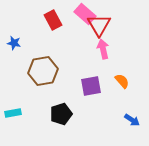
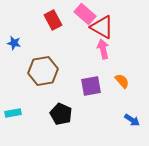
red triangle: moved 3 px right, 2 px down; rotated 30 degrees counterclockwise
black pentagon: rotated 30 degrees counterclockwise
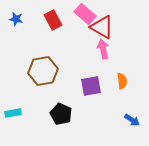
blue star: moved 2 px right, 24 px up
orange semicircle: rotated 35 degrees clockwise
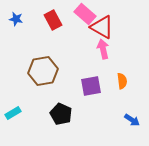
cyan rectangle: rotated 21 degrees counterclockwise
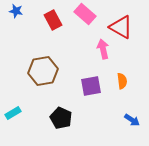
blue star: moved 8 px up
red triangle: moved 19 px right
black pentagon: moved 4 px down
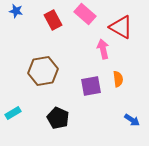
orange semicircle: moved 4 px left, 2 px up
black pentagon: moved 3 px left
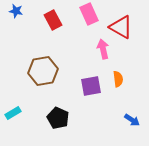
pink rectangle: moved 4 px right; rotated 25 degrees clockwise
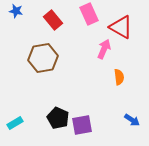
red rectangle: rotated 12 degrees counterclockwise
pink arrow: moved 1 px right; rotated 36 degrees clockwise
brown hexagon: moved 13 px up
orange semicircle: moved 1 px right, 2 px up
purple square: moved 9 px left, 39 px down
cyan rectangle: moved 2 px right, 10 px down
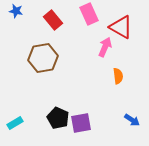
pink arrow: moved 1 px right, 2 px up
orange semicircle: moved 1 px left, 1 px up
purple square: moved 1 px left, 2 px up
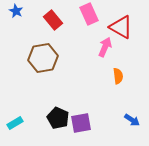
blue star: rotated 16 degrees clockwise
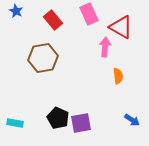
pink arrow: rotated 18 degrees counterclockwise
cyan rectangle: rotated 42 degrees clockwise
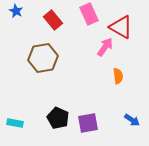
pink arrow: rotated 30 degrees clockwise
purple square: moved 7 px right
